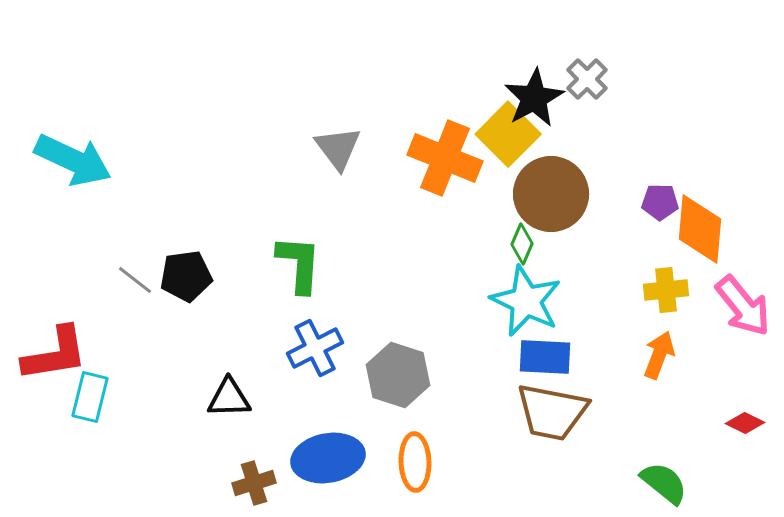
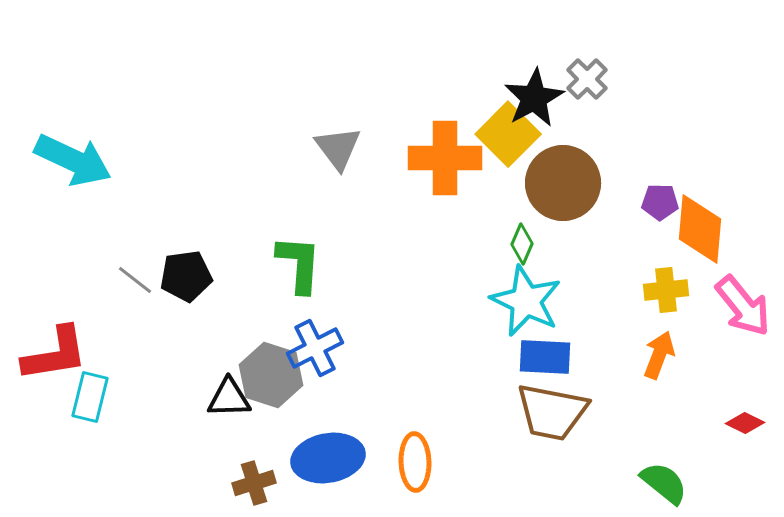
orange cross: rotated 22 degrees counterclockwise
brown circle: moved 12 px right, 11 px up
gray hexagon: moved 127 px left
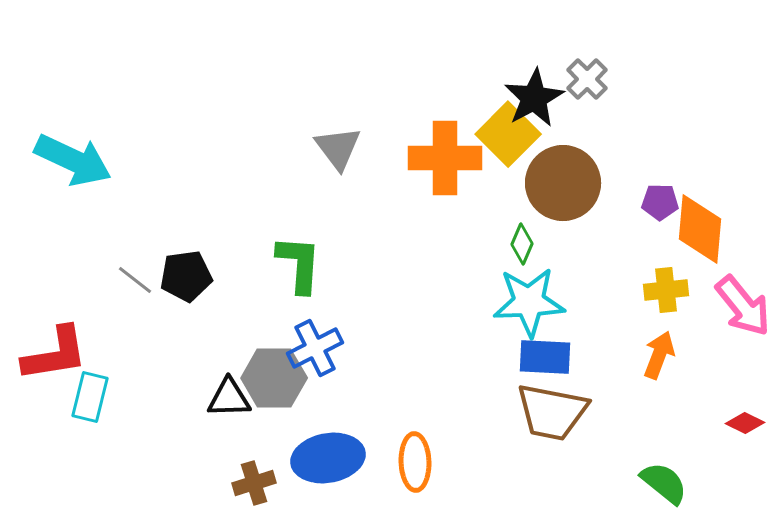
cyan star: moved 3 px right, 1 px down; rotated 28 degrees counterclockwise
gray hexagon: moved 3 px right, 3 px down; rotated 18 degrees counterclockwise
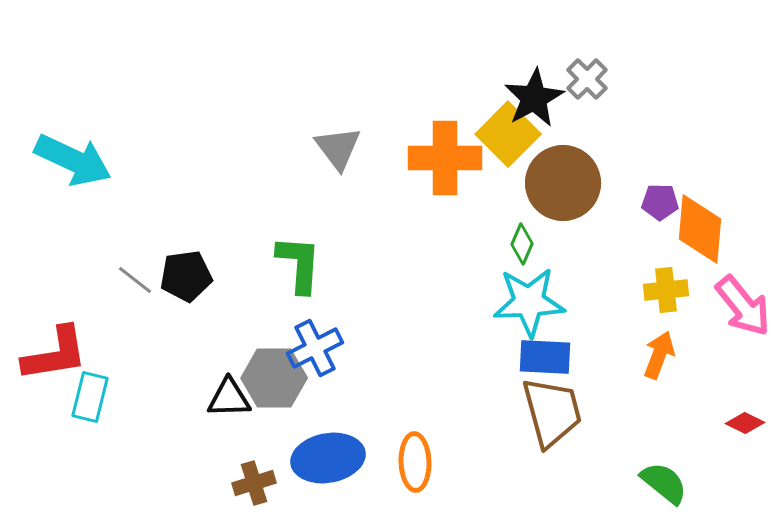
brown trapezoid: rotated 116 degrees counterclockwise
